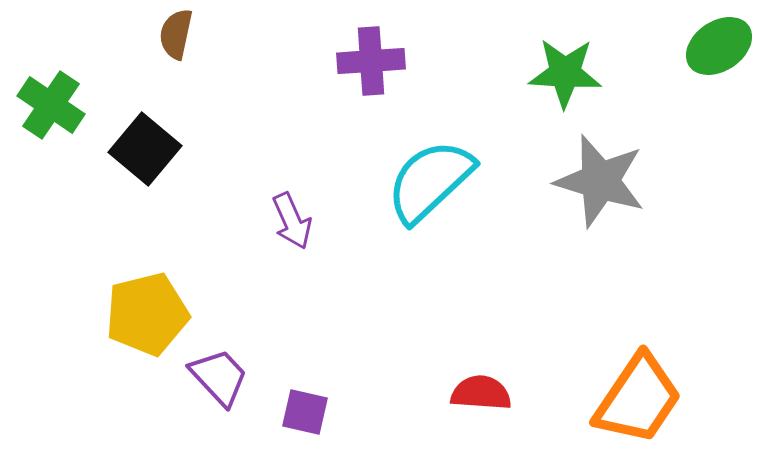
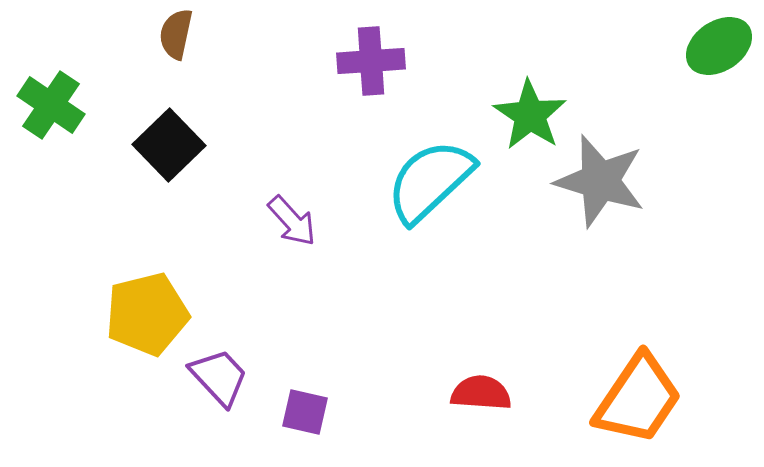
green star: moved 35 px left, 42 px down; rotated 30 degrees clockwise
black square: moved 24 px right, 4 px up; rotated 6 degrees clockwise
purple arrow: rotated 18 degrees counterclockwise
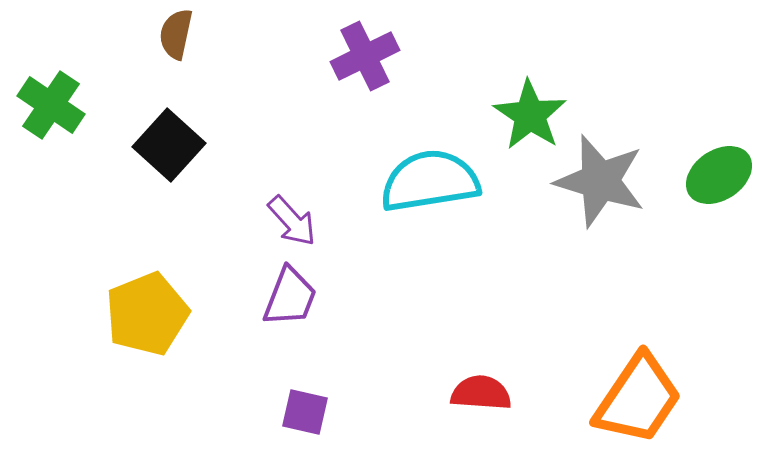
green ellipse: moved 129 px down
purple cross: moved 6 px left, 5 px up; rotated 22 degrees counterclockwise
black square: rotated 4 degrees counterclockwise
cyan semicircle: rotated 34 degrees clockwise
yellow pentagon: rotated 8 degrees counterclockwise
purple trapezoid: moved 71 px right, 80 px up; rotated 64 degrees clockwise
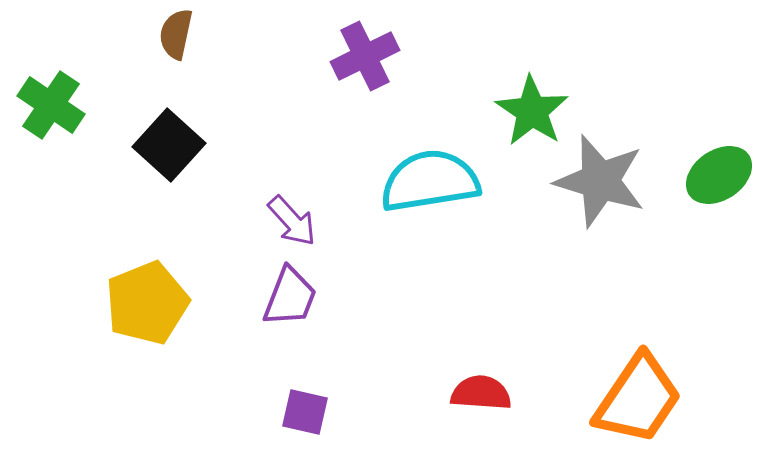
green star: moved 2 px right, 4 px up
yellow pentagon: moved 11 px up
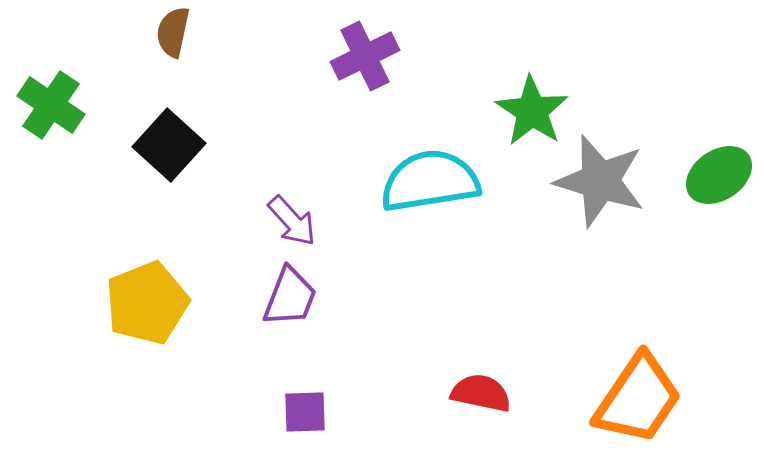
brown semicircle: moved 3 px left, 2 px up
red semicircle: rotated 8 degrees clockwise
purple square: rotated 15 degrees counterclockwise
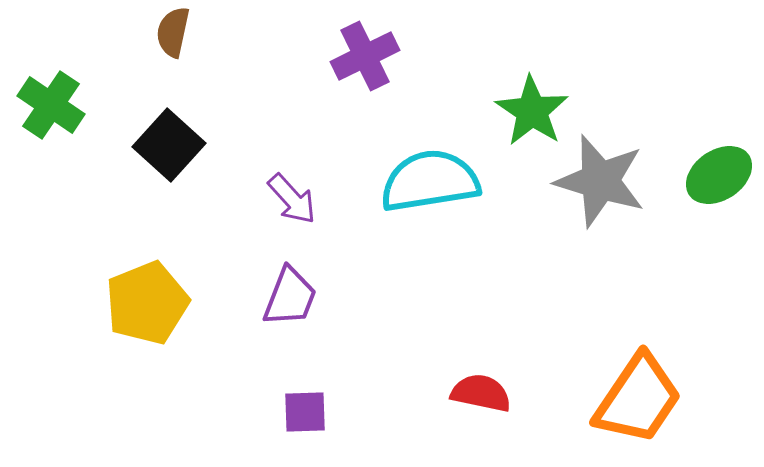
purple arrow: moved 22 px up
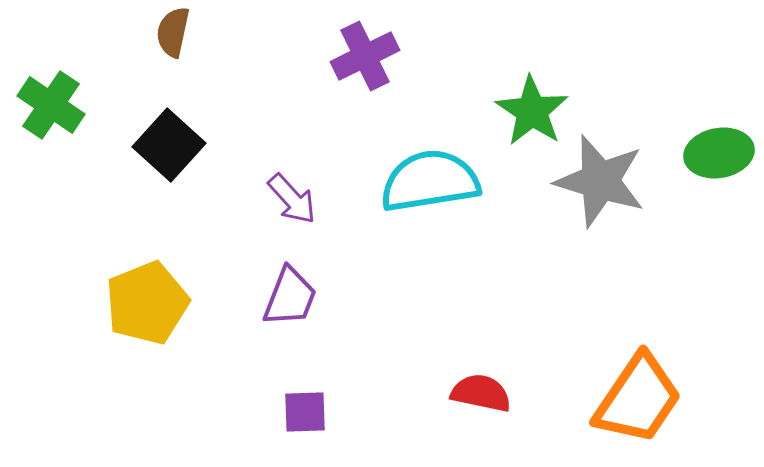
green ellipse: moved 22 px up; rotated 24 degrees clockwise
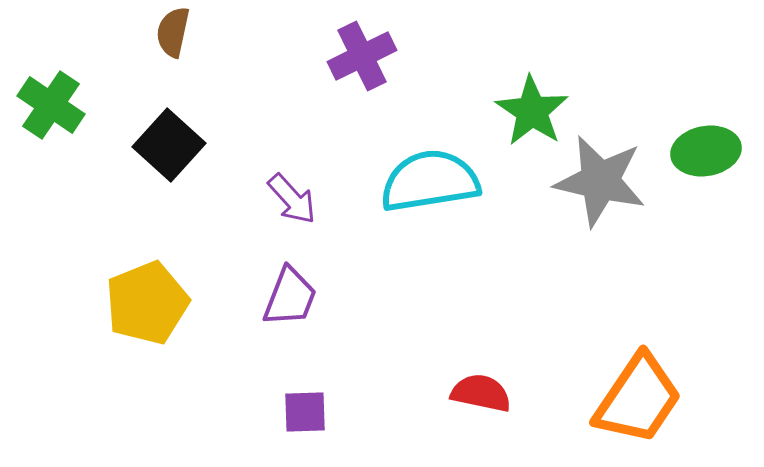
purple cross: moved 3 px left
green ellipse: moved 13 px left, 2 px up
gray star: rotated 4 degrees counterclockwise
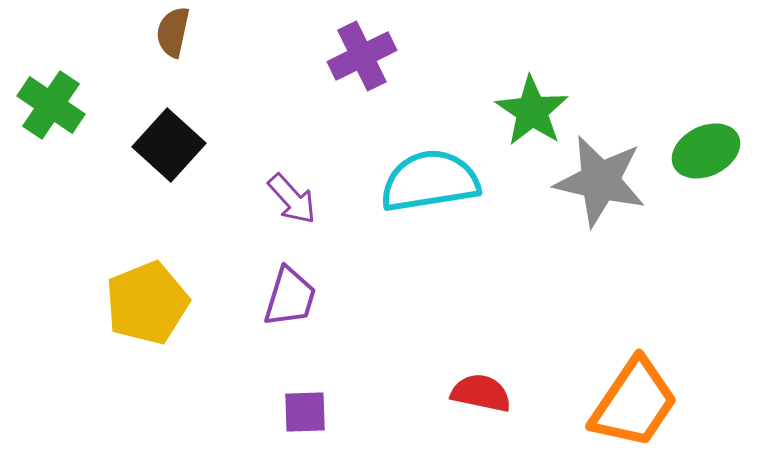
green ellipse: rotated 16 degrees counterclockwise
purple trapezoid: rotated 4 degrees counterclockwise
orange trapezoid: moved 4 px left, 4 px down
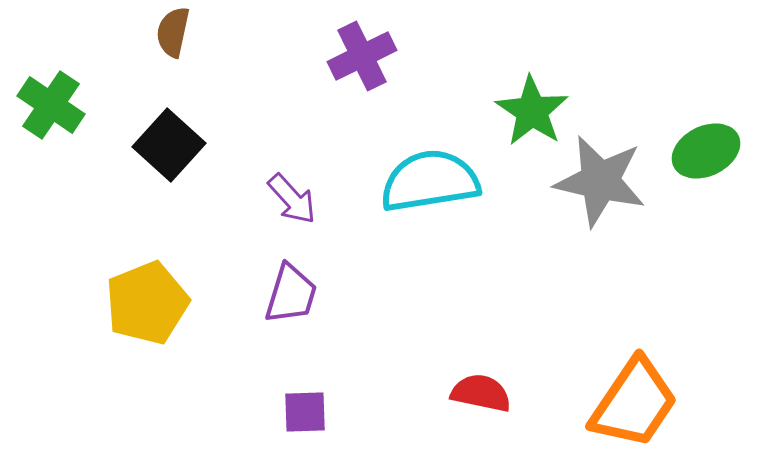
purple trapezoid: moved 1 px right, 3 px up
